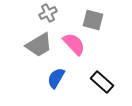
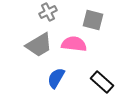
gray cross: moved 1 px up
pink semicircle: rotated 40 degrees counterclockwise
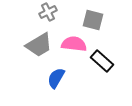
black rectangle: moved 21 px up
